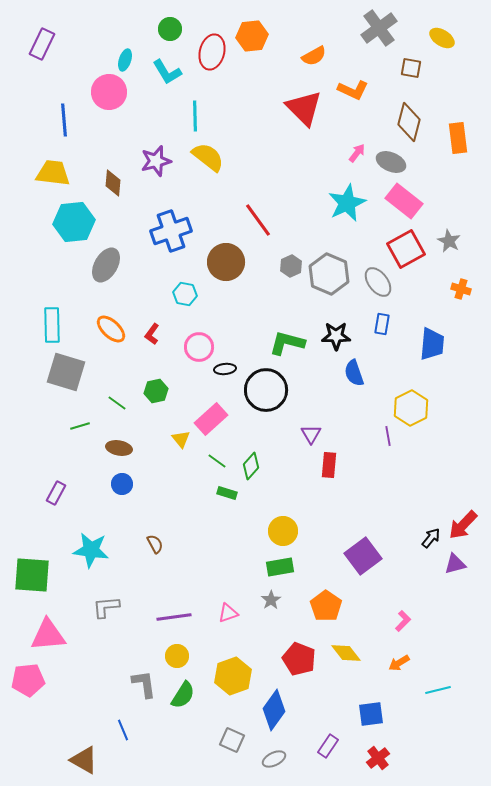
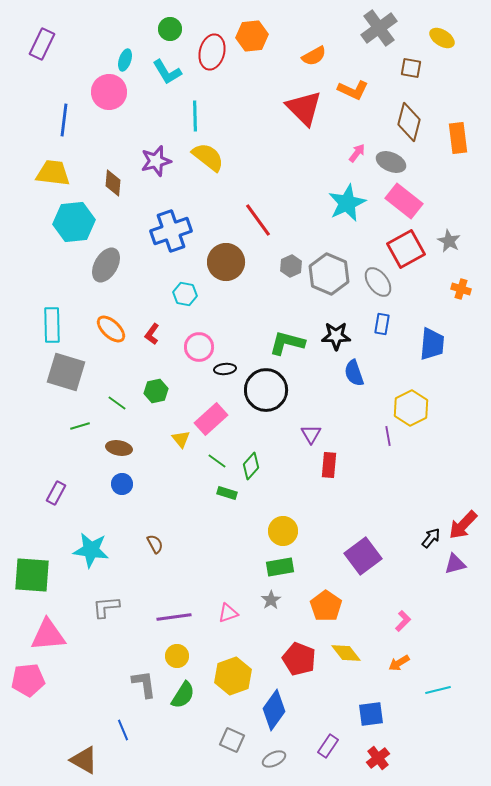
blue line at (64, 120): rotated 12 degrees clockwise
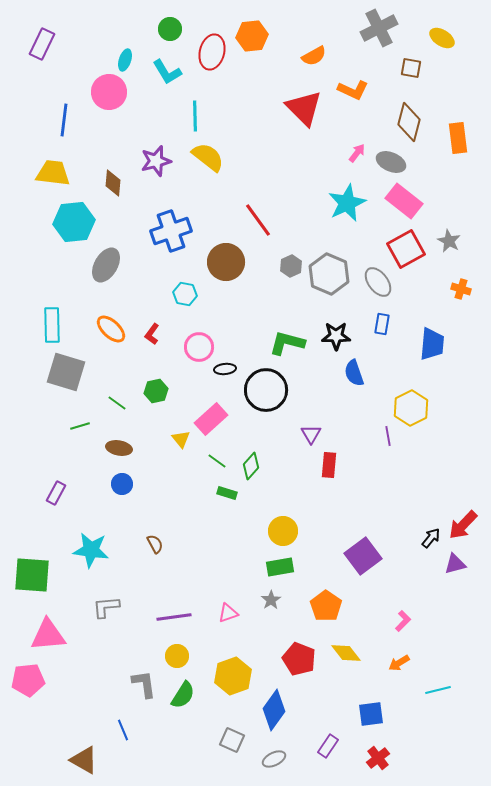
gray cross at (379, 28): rotated 9 degrees clockwise
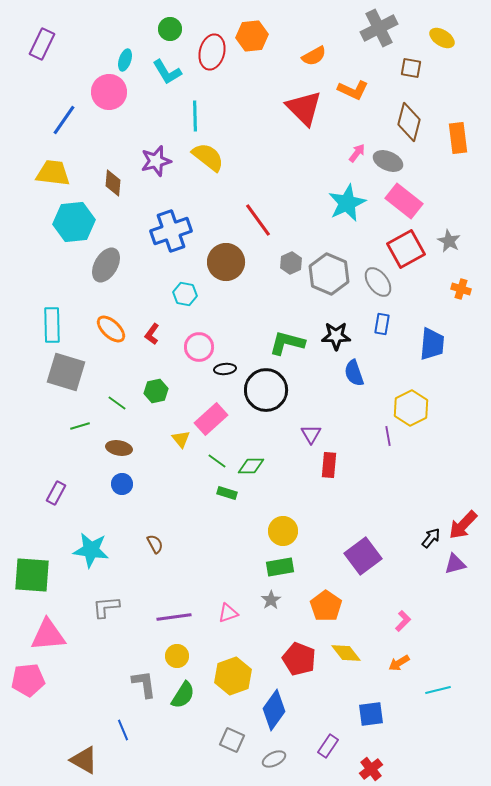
blue line at (64, 120): rotated 28 degrees clockwise
gray ellipse at (391, 162): moved 3 px left, 1 px up
gray hexagon at (291, 266): moved 3 px up
green diamond at (251, 466): rotated 48 degrees clockwise
red cross at (378, 758): moved 7 px left, 11 px down
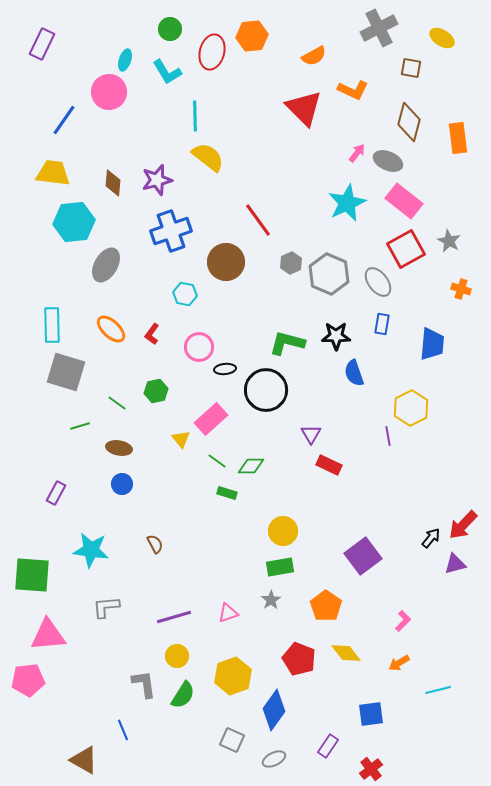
purple star at (156, 161): moved 1 px right, 19 px down
red rectangle at (329, 465): rotated 70 degrees counterclockwise
purple line at (174, 617): rotated 8 degrees counterclockwise
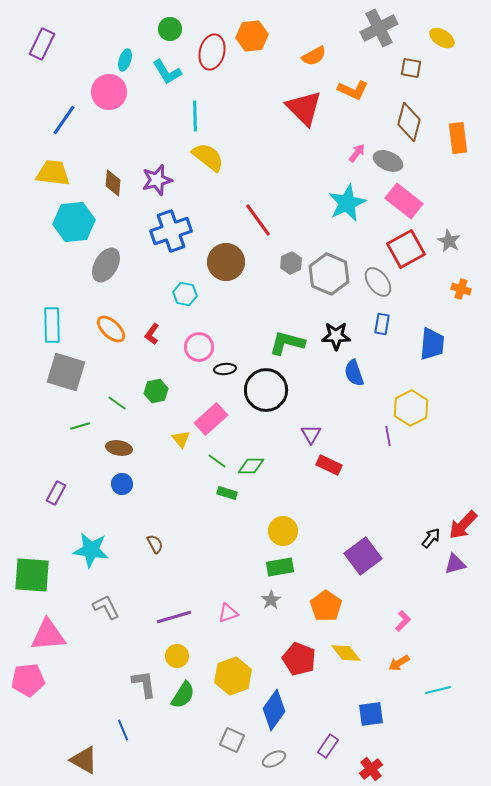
gray L-shape at (106, 607): rotated 68 degrees clockwise
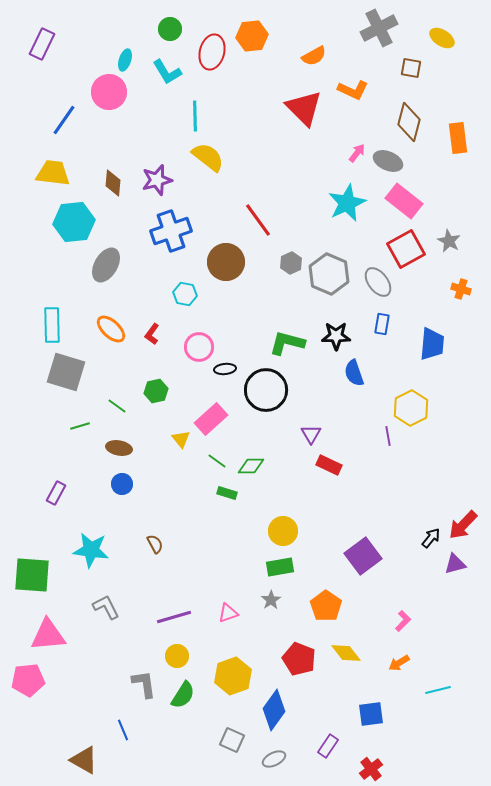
green line at (117, 403): moved 3 px down
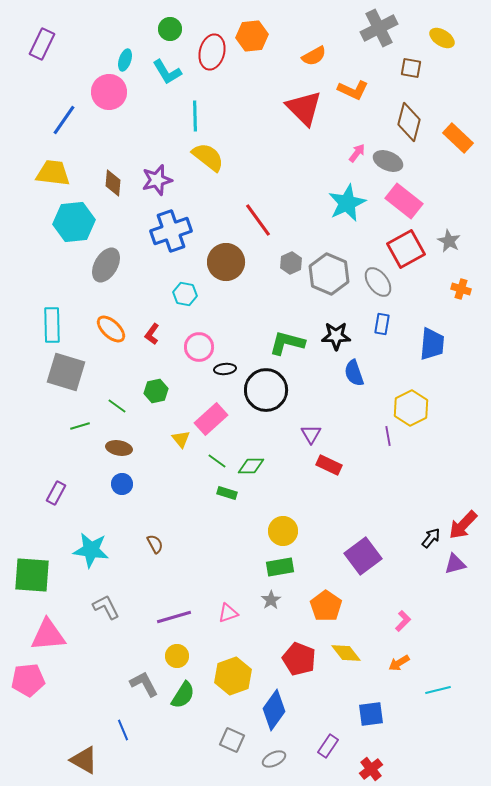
orange rectangle at (458, 138): rotated 40 degrees counterclockwise
gray L-shape at (144, 684): rotated 20 degrees counterclockwise
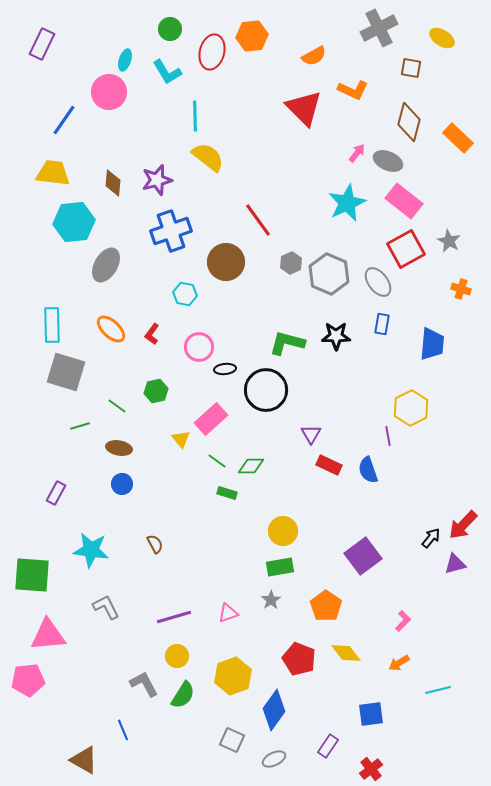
blue semicircle at (354, 373): moved 14 px right, 97 px down
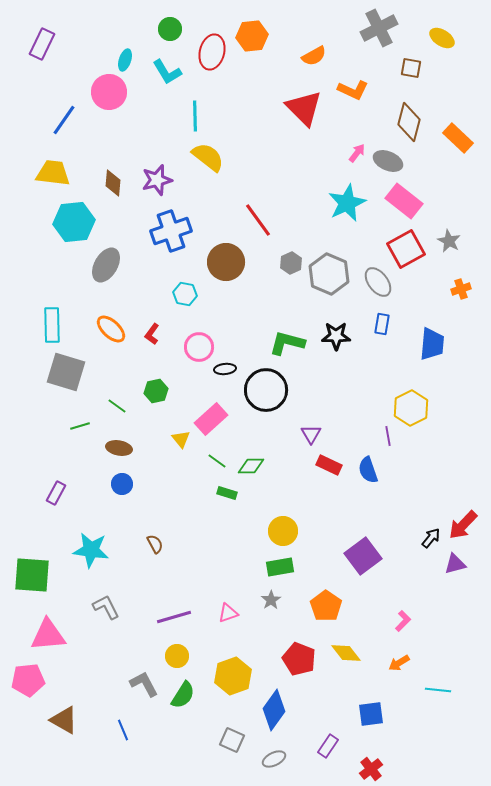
orange cross at (461, 289): rotated 36 degrees counterclockwise
cyan line at (438, 690): rotated 20 degrees clockwise
brown triangle at (84, 760): moved 20 px left, 40 px up
